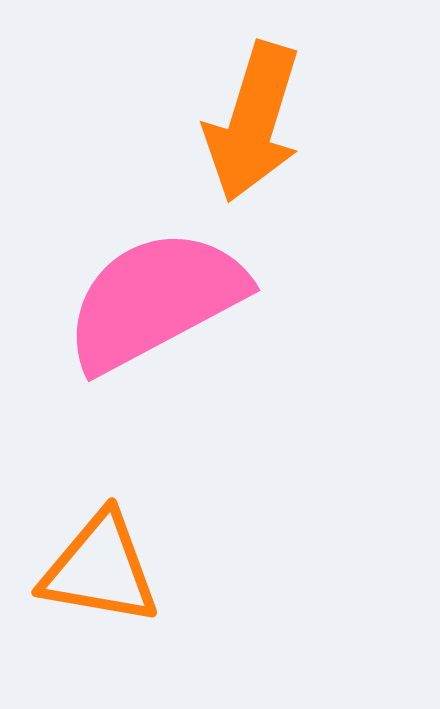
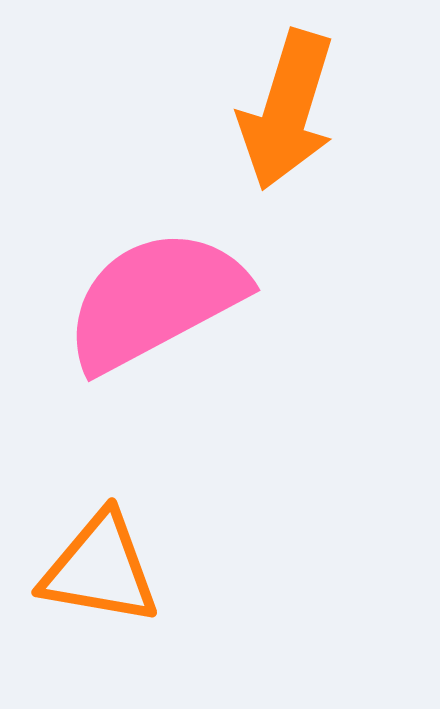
orange arrow: moved 34 px right, 12 px up
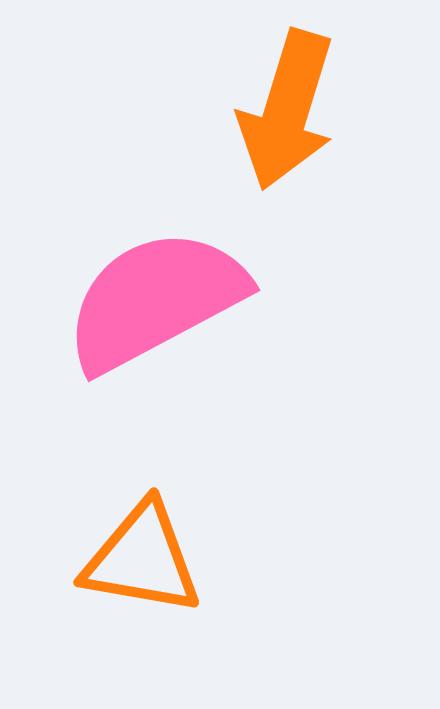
orange triangle: moved 42 px right, 10 px up
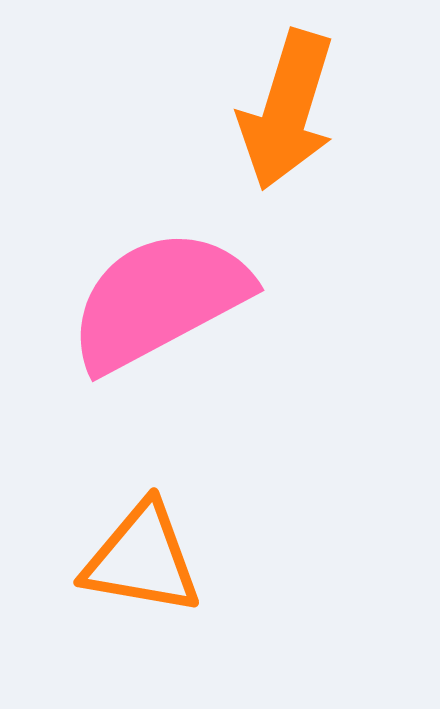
pink semicircle: moved 4 px right
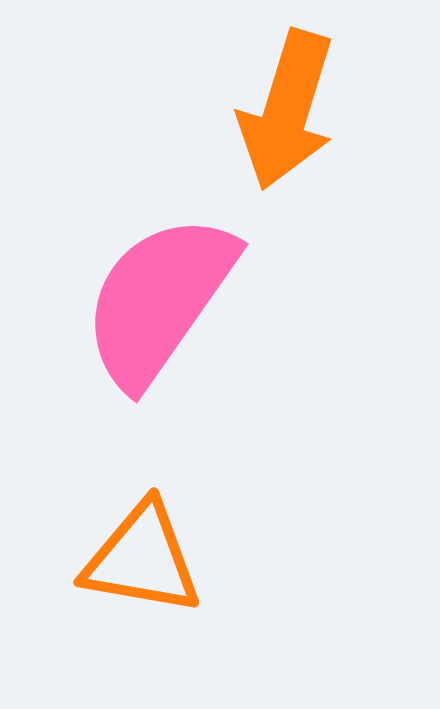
pink semicircle: rotated 27 degrees counterclockwise
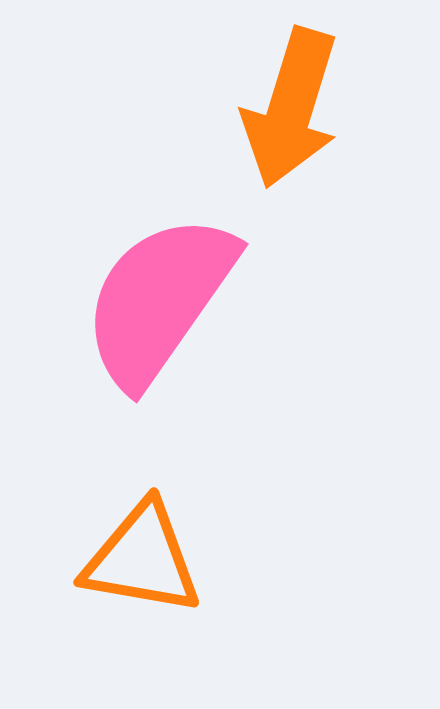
orange arrow: moved 4 px right, 2 px up
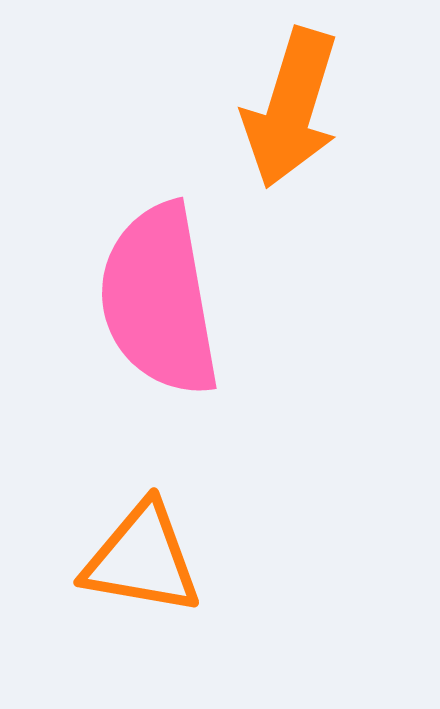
pink semicircle: rotated 45 degrees counterclockwise
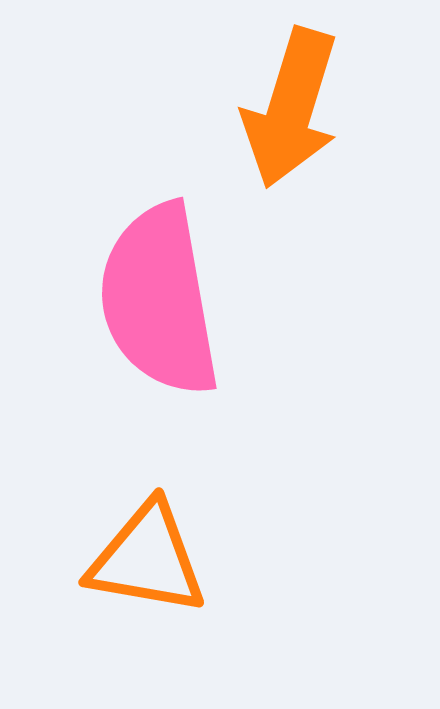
orange triangle: moved 5 px right
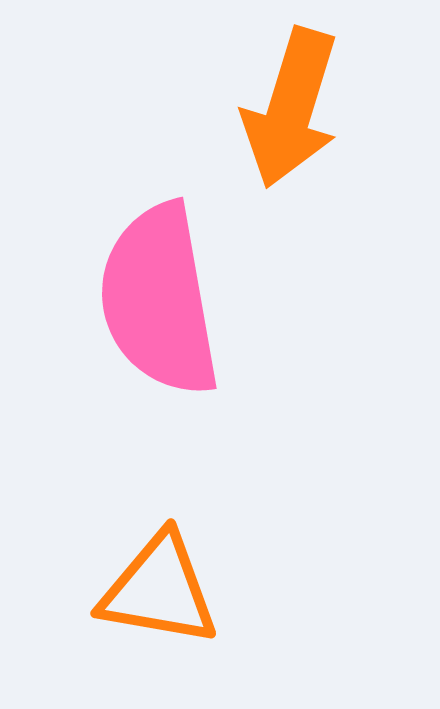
orange triangle: moved 12 px right, 31 px down
